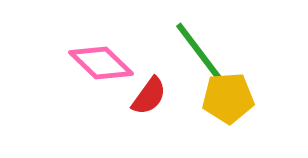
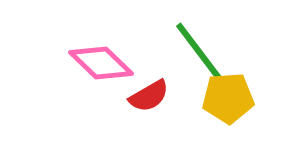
red semicircle: rotated 24 degrees clockwise
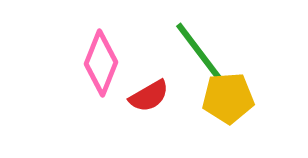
pink diamond: rotated 68 degrees clockwise
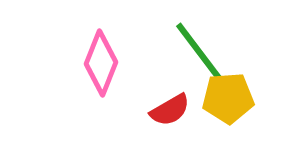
red semicircle: moved 21 px right, 14 px down
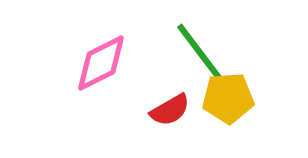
green line: moved 1 px right, 1 px down
pink diamond: rotated 42 degrees clockwise
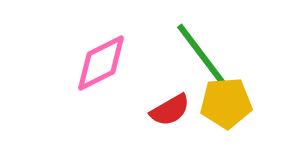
yellow pentagon: moved 2 px left, 5 px down
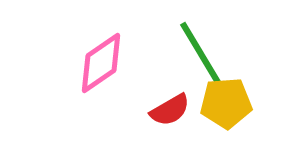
green line: rotated 6 degrees clockwise
pink diamond: rotated 8 degrees counterclockwise
